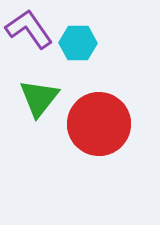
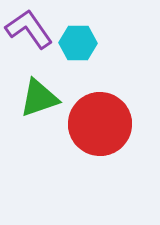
green triangle: rotated 33 degrees clockwise
red circle: moved 1 px right
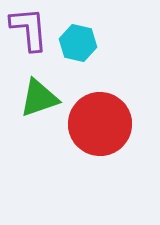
purple L-shape: rotated 30 degrees clockwise
cyan hexagon: rotated 12 degrees clockwise
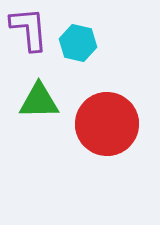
green triangle: moved 3 px down; rotated 18 degrees clockwise
red circle: moved 7 px right
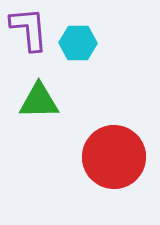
cyan hexagon: rotated 12 degrees counterclockwise
red circle: moved 7 px right, 33 px down
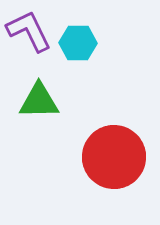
purple L-shape: moved 2 px down; rotated 21 degrees counterclockwise
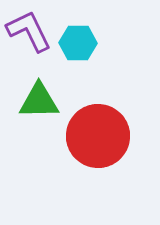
red circle: moved 16 px left, 21 px up
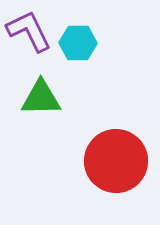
green triangle: moved 2 px right, 3 px up
red circle: moved 18 px right, 25 px down
